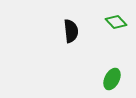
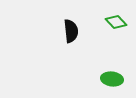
green ellipse: rotated 70 degrees clockwise
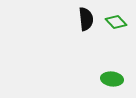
black semicircle: moved 15 px right, 12 px up
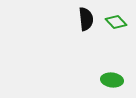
green ellipse: moved 1 px down
